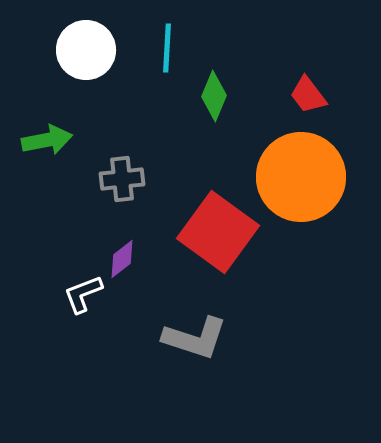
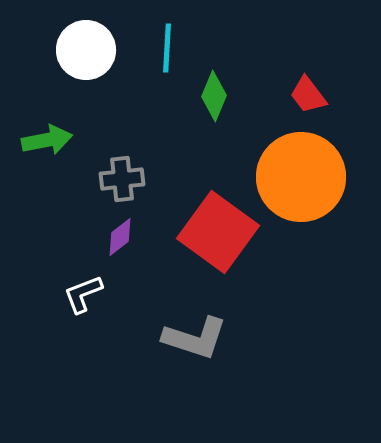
purple diamond: moved 2 px left, 22 px up
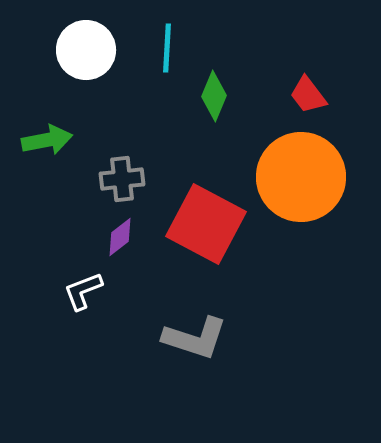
red square: moved 12 px left, 8 px up; rotated 8 degrees counterclockwise
white L-shape: moved 3 px up
